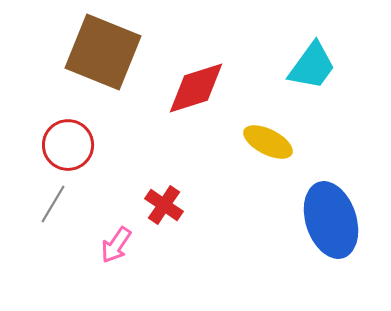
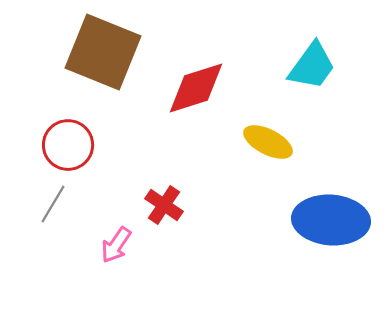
blue ellipse: rotated 68 degrees counterclockwise
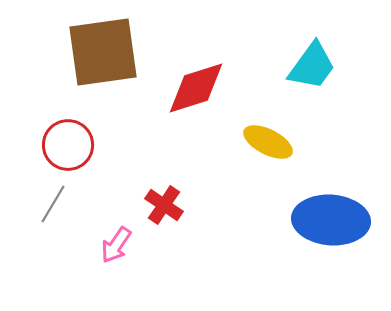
brown square: rotated 30 degrees counterclockwise
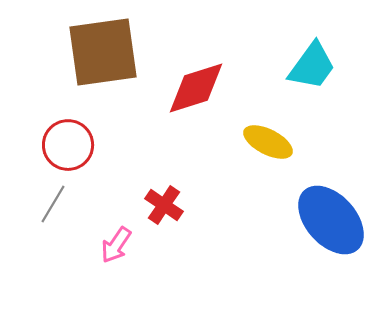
blue ellipse: rotated 44 degrees clockwise
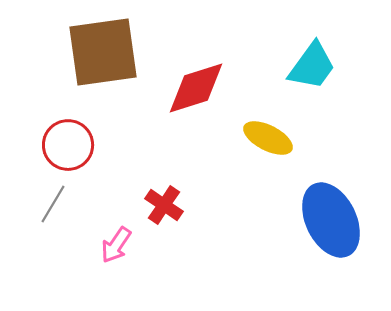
yellow ellipse: moved 4 px up
blue ellipse: rotated 16 degrees clockwise
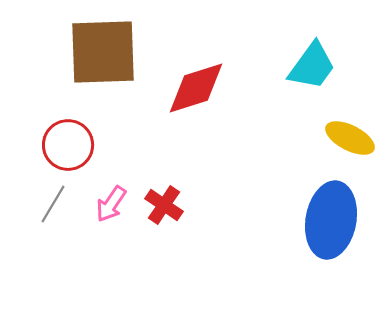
brown square: rotated 6 degrees clockwise
yellow ellipse: moved 82 px right
blue ellipse: rotated 36 degrees clockwise
pink arrow: moved 5 px left, 41 px up
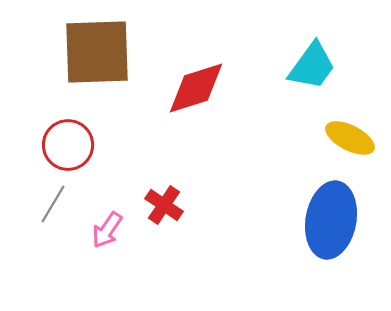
brown square: moved 6 px left
pink arrow: moved 4 px left, 26 px down
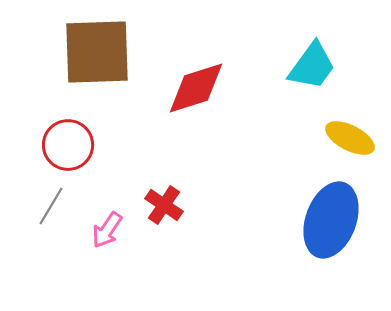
gray line: moved 2 px left, 2 px down
blue ellipse: rotated 10 degrees clockwise
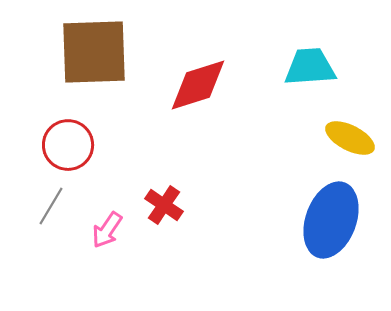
brown square: moved 3 px left
cyan trapezoid: moved 2 px left, 1 px down; rotated 130 degrees counterclockwise
red diamond: moved 2 px right, 3 px up
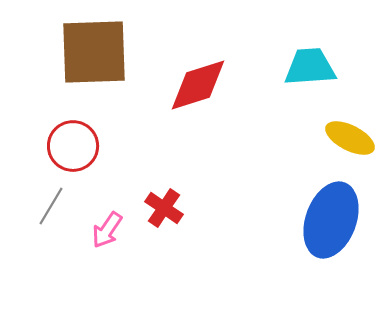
red circle: moved 5 px right, 1 px down
red cross: moved 3 px down
